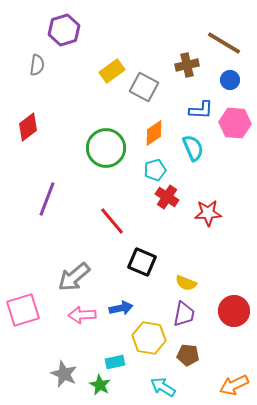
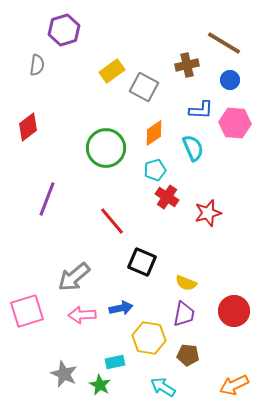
red star: rotated 12 degrees counterclockwise
pink square: moved 4 px right, 1 px down
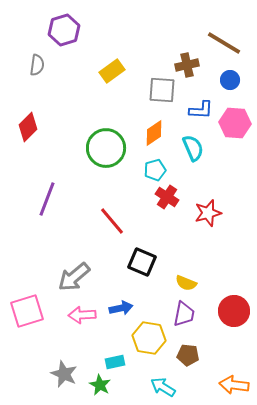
gray square: moved 18 px right, 3 px down; rotated 24 degrees counterclockwise
red diamond: rotated 8 degrees counterclockwise
orange arrow: rotated 32 degrees clockwise
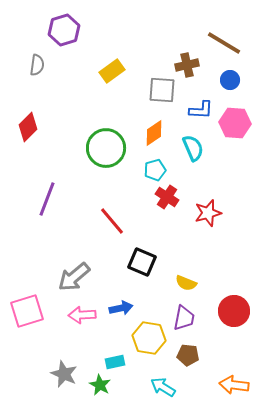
purple trapezoid: moved 4 px down
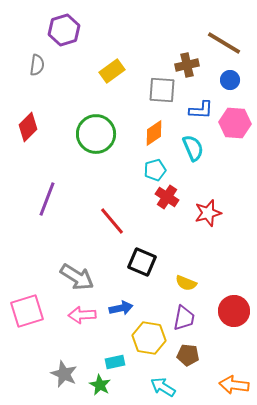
green circle: moved 10 px left, 14 px up
gray arrow: moved 3 px right; rotated 108 degrees counterclockwise
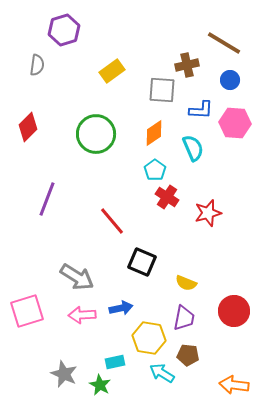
cyan pentagon: rotated 20 degrees counterclockwise
cyan arrow: moved 1 px left, 14 px up
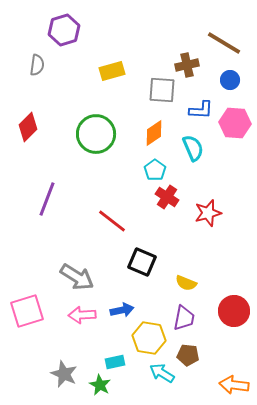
yellow rectangle: rotated 20 degrees clockwise
red line: rotated 12 degrees counterclockwise
blue arrow: moved 1 px right, 2 px down
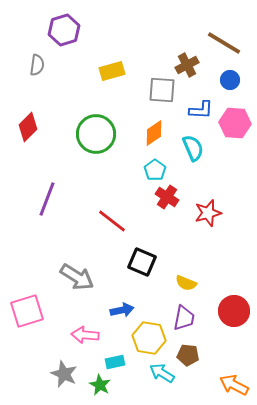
brown cross: rotated 15 degrees counterclockwise
pink arrow: moved 3 px right, 20 px down; rotated 8 degrees clockwise
orange arrow: rotated 20 degrees clockwise
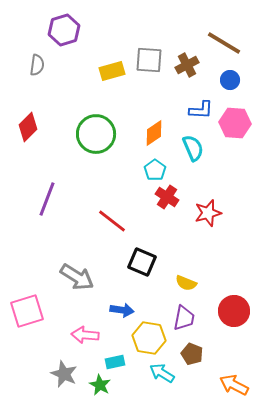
gray square: moved 13 px left, 30 px up
blue arrow: rotated 20 degrees clockwise
brown pentagon: moved 4 px right, 1 px up; rotated 15 degrees clockwise
